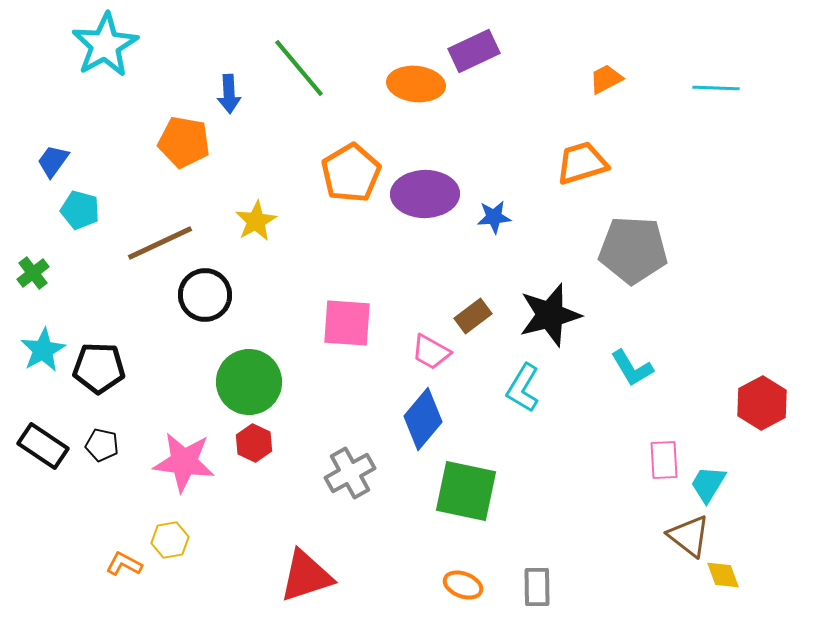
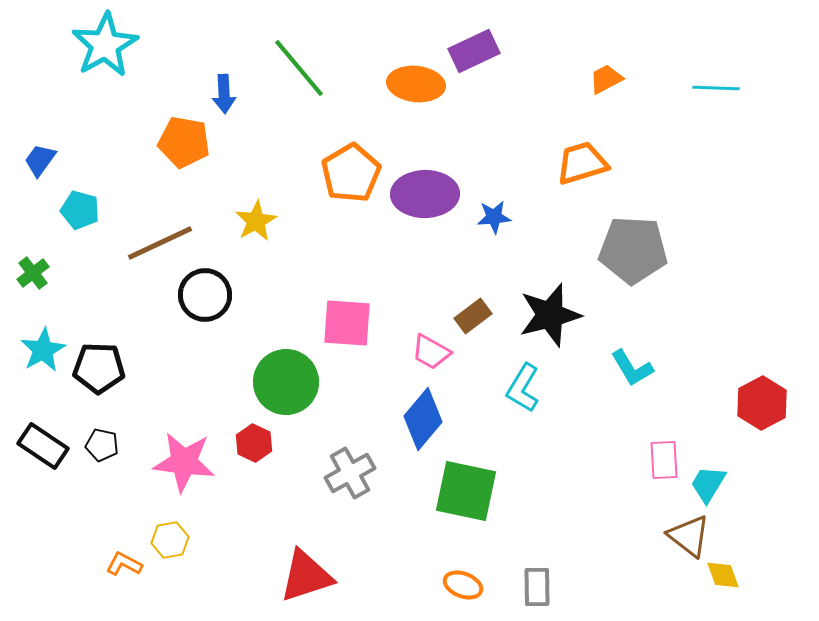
blue arrow at (229, 94): moved 5 px left
blue trapezoid at (53, 161): moved 13 px left, 1 px up
green circle at (249, 382): moved 37 px right
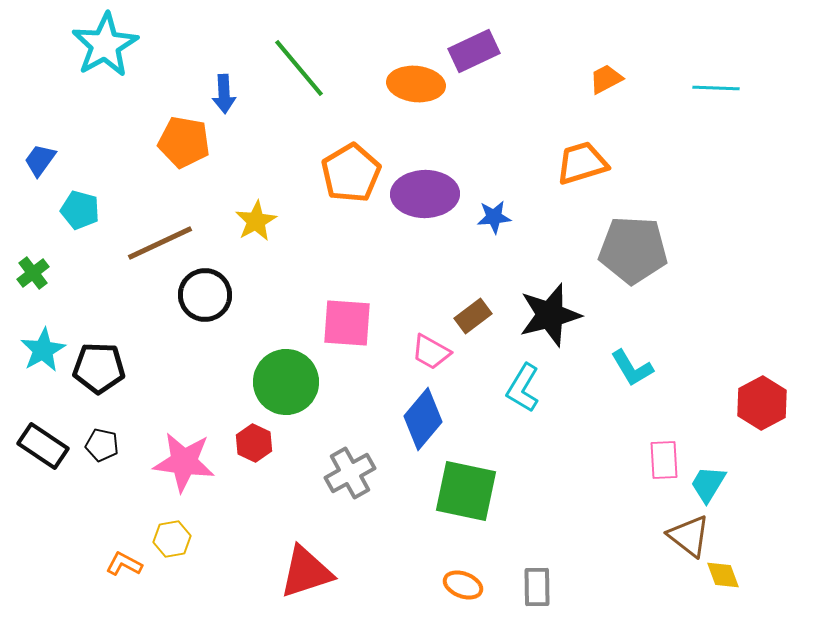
yellow hexagon at (170, 540): moved 2 px right, 1 px up
red triangle at (306, 576): moved 4 px up
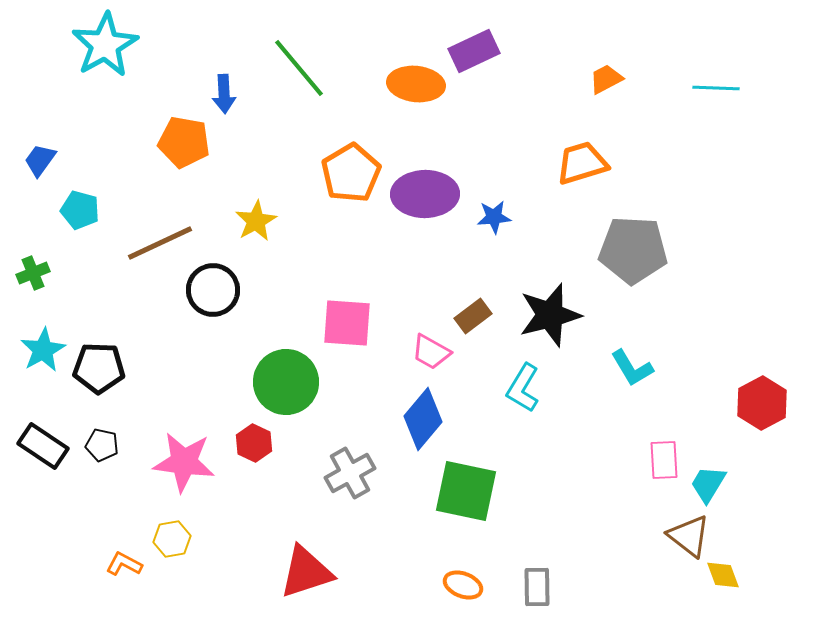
green cross at (33, 273): rotated 16 degrees clockwise
black circle at (205, 295): moved 8 px right, 5 px up
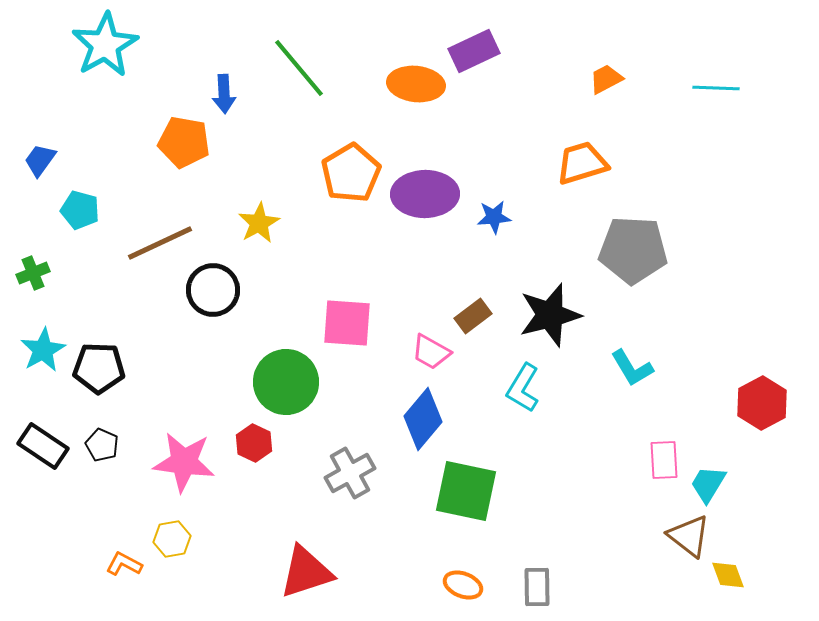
yellow star at (256, 221): moved 3 px right, 2 px down
black pentagon at (102, 445): rotated 12 degrees clockwise
yellow diamond at (723, 575): moved 5 px right
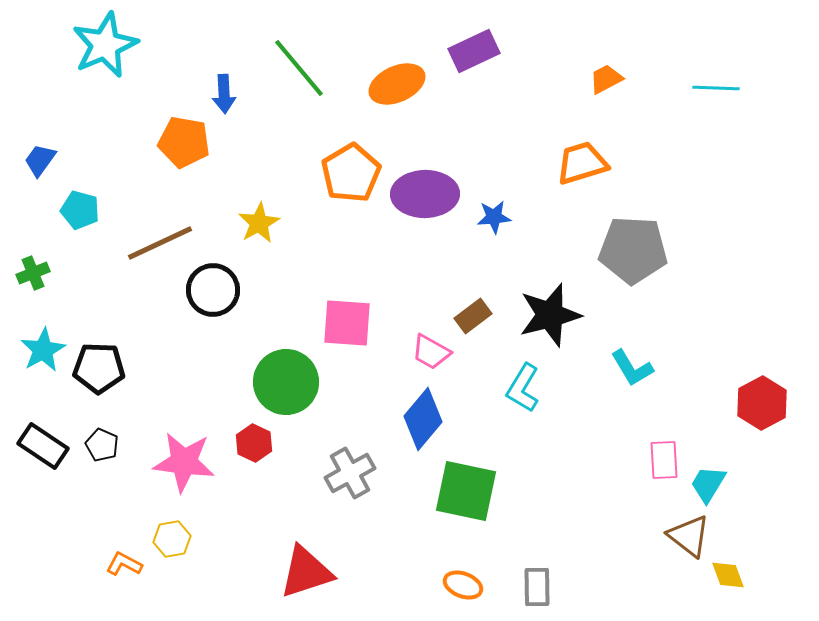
cyan star at (105, 45): rotated 6 degrees clockwise
orange ellipse at (416, 84): moved 19 px left; rotated 30 degrees counterclockwise
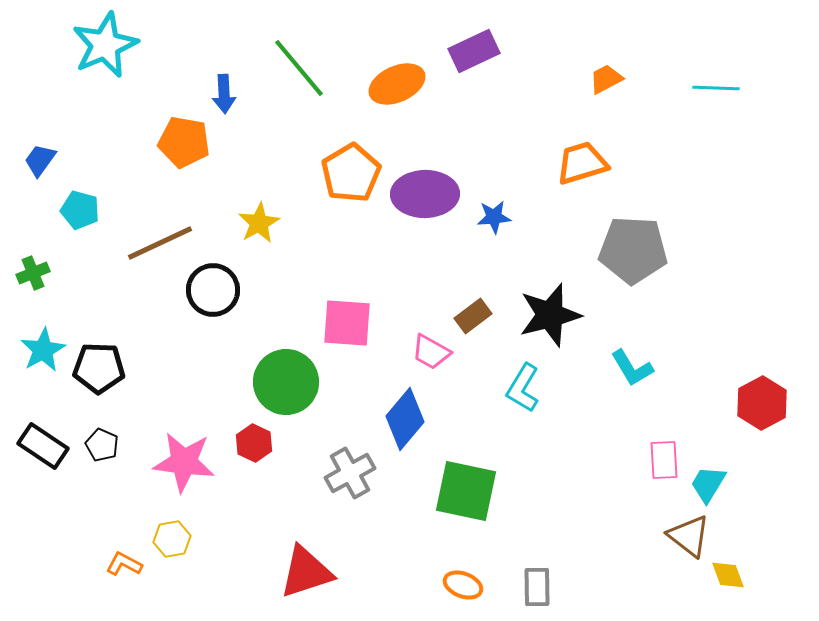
blue diamond at (423, 419): moved 18 px left
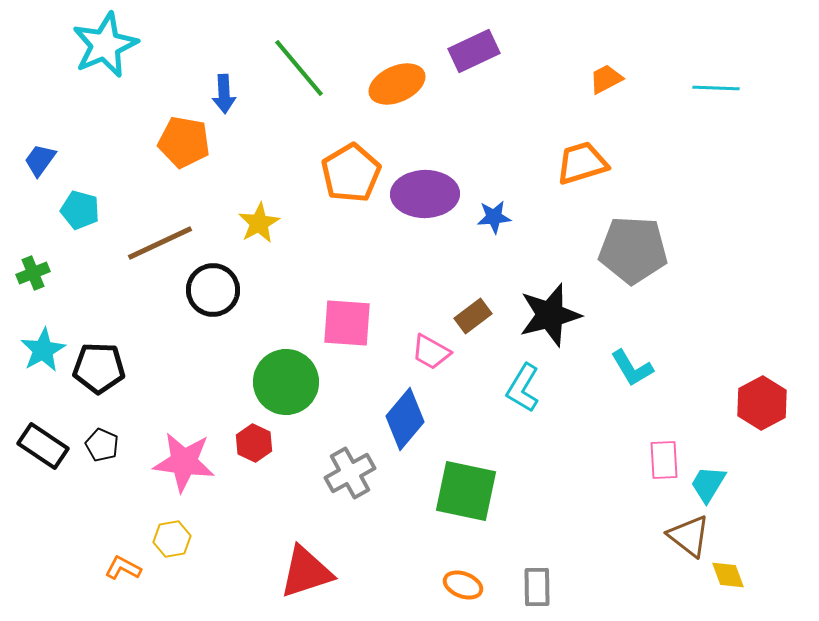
orange L-shape at (124, 564): moved 1 px left, 4 px down
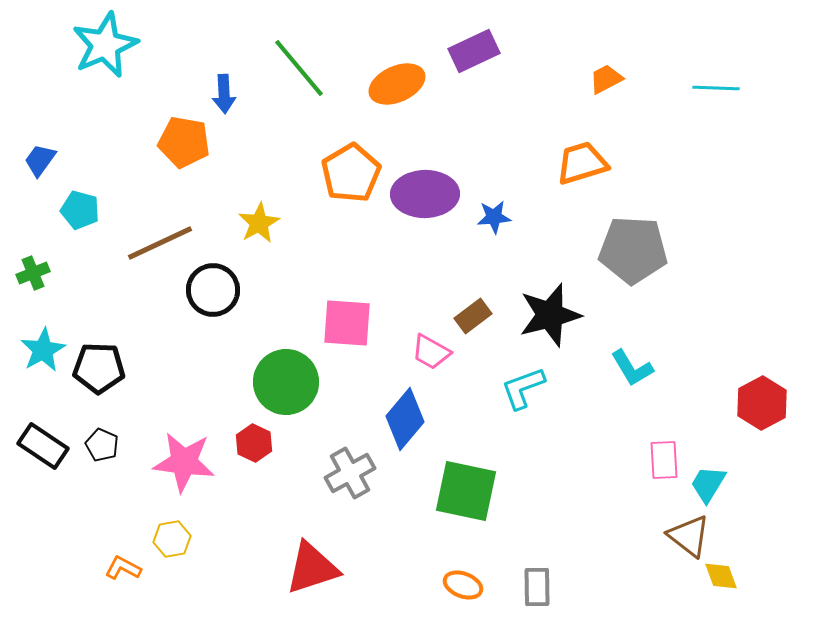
cyan L-shape at (523, 388): rotated 39 degrees clockwise
red triangle at (306, 572): moved 6 px right, 4 px up
yellow diamond at (728, 575): moved 7 px left, 1 px down
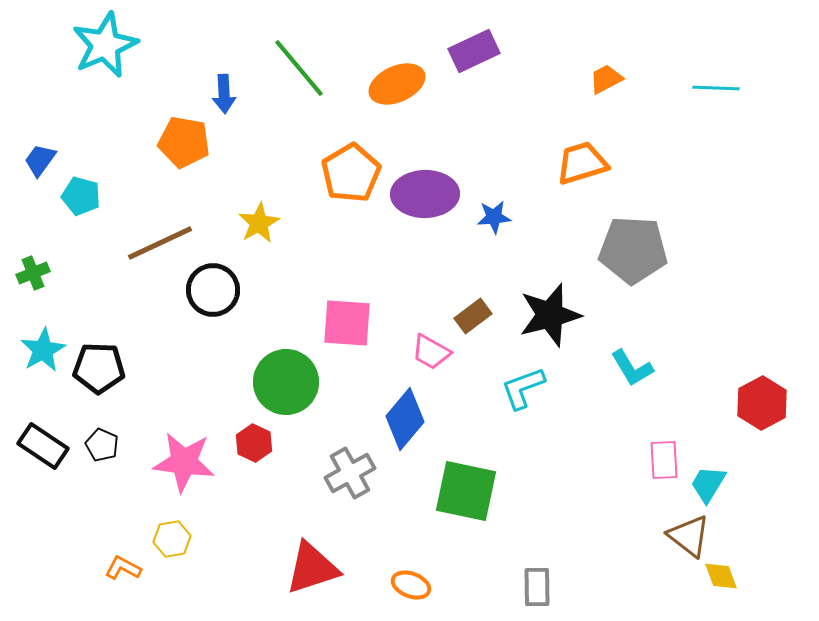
cyan pentagon at (80, 210): moved 1 px right, 14 px up
orange ellipse at (463, 585): moved 52 px left
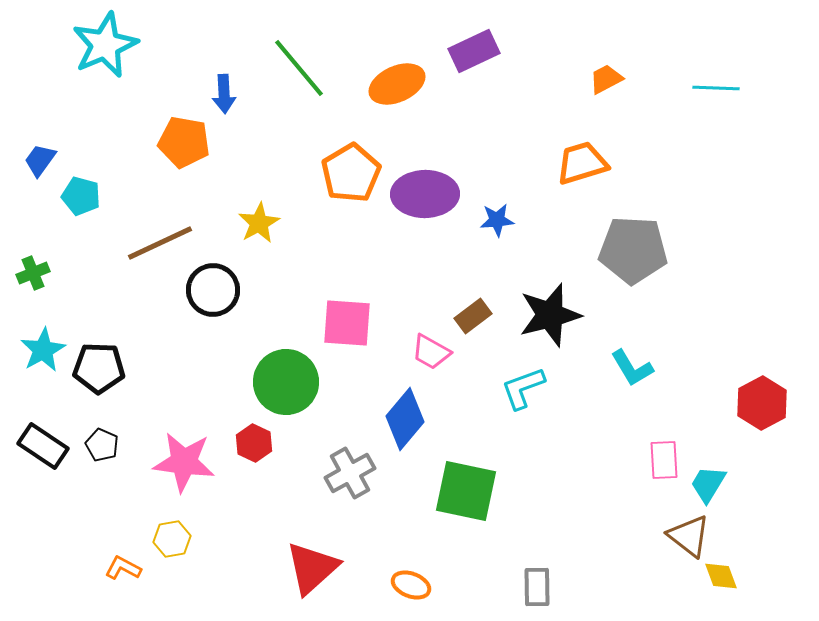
blue star at (494, 217): moved 3 px right, 3 px down
red triangle at (312, 568): rotated 24 degrees counterclockwise
